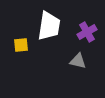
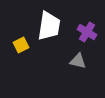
purple cross: rotated 30 degrees counterclockwise
yellow square: rotated 21 degrees counterclockwise
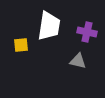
purple cross: rotated 18 degrees counterclockwise
yellow square: rotated 21 degrees clockwise
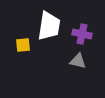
purple cross: moved 5 px left, 2 px down
yellow square: moved 2 px right
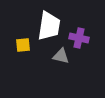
purple cross: moved 3 px left, 4 px down
gray triangle: moved 17 px left, 5 px up
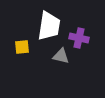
yellow square: moved 1 px left, 2 px down
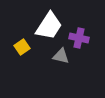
white trapezoid: rotated 24 degrees clockwise
yellow square: rotated 28 degrees counterclockwise
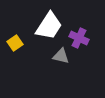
purple cross: rotated 12 degrees clockwise
yellow square: moved 7 px left, 4 px up
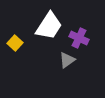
yellow square: rotated 14 degrees counterclockwise
gray triangle: moved 6 px right, 4 px down; rotated 48 degrees counterclockwise
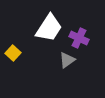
white trapezoid: moved 2 px down
yellow square: moved 2 px left, 10 px down
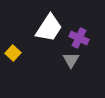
gray triangle: moved 4 px right; rotated 24 degrees counterclockwise
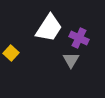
yellow square: moved 2 px left
